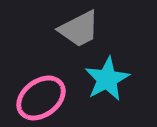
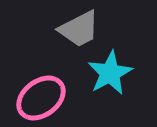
cyan star: moved 3 px right, 6 px up
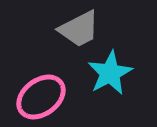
pink ellipse: moved 1 px up
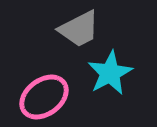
pink ellipse: moved 3 px right
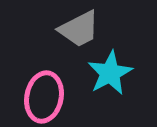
pink ellipse: rotated 42 degrees counterclockwise
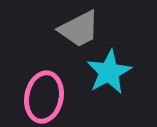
cyan star: moved 1 px left, 1 px up
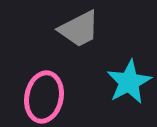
cyan star: moved 20 px right, 10 px down
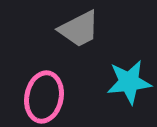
cyan star: rotated 21 degrees clockwise
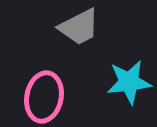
gray trapezoid: moved 2 px up
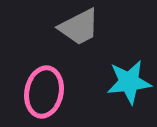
pink ellipse: moved 5 px up
